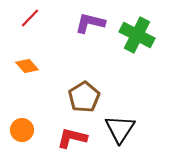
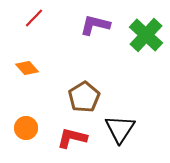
red line: moved 4 px right
purple L-shape: moved 5 px right, 2 px down
green cross: moved 9 px right; rotated 16 degrees clockwise
orange diamond: moved 2 px down
orange circle: moved 4 px right, 2 px up
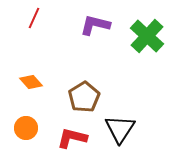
red line: rotated 20 degrees counterclockwise
green cross: moved 1 px right, 1 px down
orange diamond: moved 4 px right, 14 px down
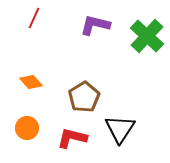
orange circle: moved 1 px right
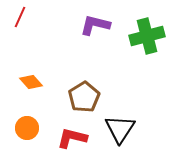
red line: moved 14 px left, 1 px up
green cross: rotated 32 degrees clockwise
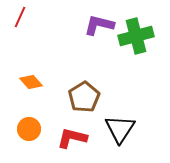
purple L-shape: moved 4 px right
green cross: moved 11 px left
orange circle: moved 2 px right, 1 px down
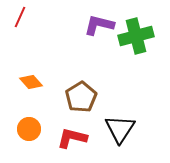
brown pentagon: moved 3 px left
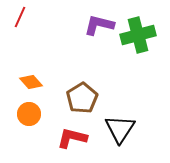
green cross: moved 2 px right, 1 px up
brown pentagon: moved 1 px right, 1 px down
orange circle: moved 15 px up
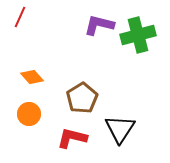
orange diamond: moved 1 px right, 5 px up
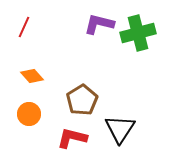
red line: moved 4 px right, 10 px down
purple L-shape: moved 1 px up
green cross: moved 2 px up
orange diamond: moved 1 px up
brown pentagon: moved 2 px down
